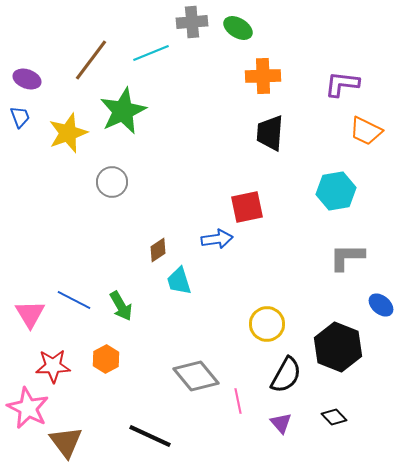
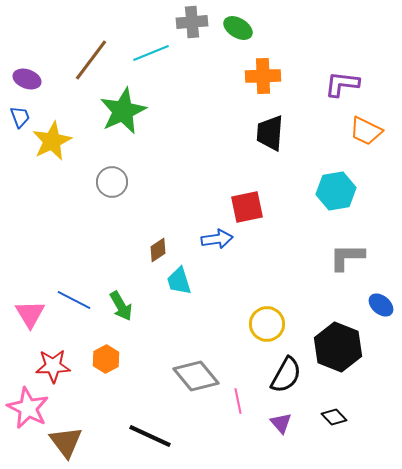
yellow star: moved 16 px left, 8 px down; rotated 6 degrees counterclockwise
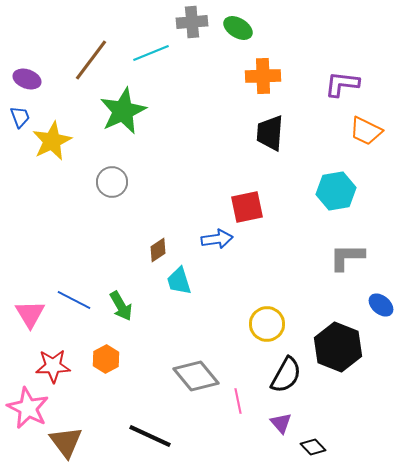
black diamond: moved 21 px left, 30 px down
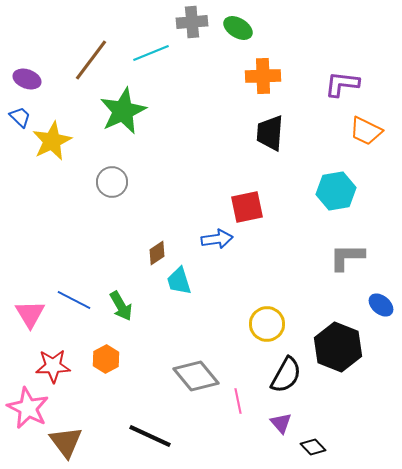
blue trapezoid: rotated 25 degrees counterclockwise
brown diamond: moved 1 px left, 3 px down
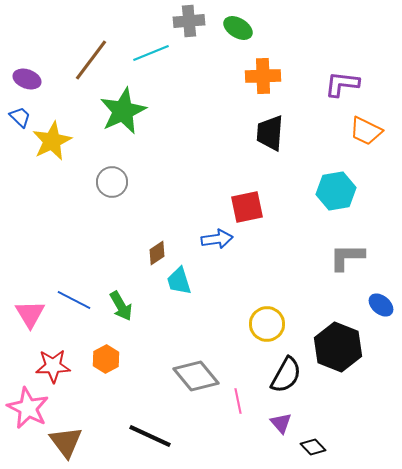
gray cross: moved 3 px left, 1 px up
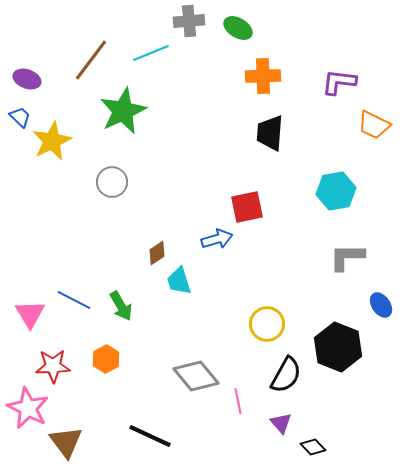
purple L-shape: moved 3 px left, 2 px up
orange trapezoid: moved 8 px right, 6 px up
blue arrow: rotated 8 degrees counterclockwise
blue ellipse: rotated 15 degrees clockwise
